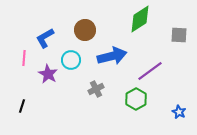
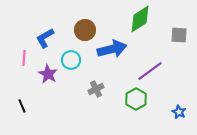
blue arrow: moved 7 px up
black line: rotated 40 degrees counterclockwise
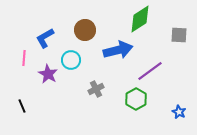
blue arrow: moved 6 px right, 1 px down
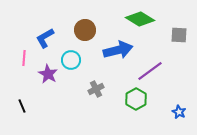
green diamond: rotated 64 degrees clockwise
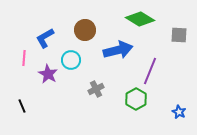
purple line: rotated 32 degrees counterclockwise
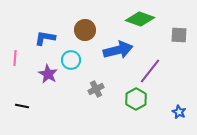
green diamond: rotated 12 degrees counterclockwise
blue L-shape: rotated 40 degrees clockwise
pink line: moved 9 px left
purple line: rotated 16 degrees clockwise
black line: rotated 56 degrees counterclockwise
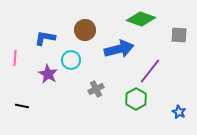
green diamond: moved 1 px right
blue arrow: moved 1 px right, 1 px up
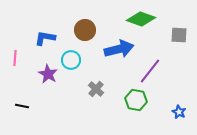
gray cross: rotated 21 degrees counterclockwise
green hexagon: moved 1 px down; rotated 20 degrees counterclockwise
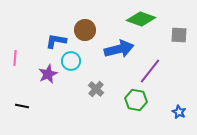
blue L-shape: moved 11 px right, 3 px down
cyan circle: moved 1 px down
purple star: rotated 18 degrees clockwise
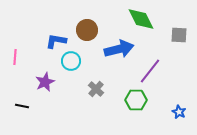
green diamond: rotated 44 degrees clockwise
brown circle: moved 2 px right
pink line: moved 1 px up
purple star: moved 3 px left, 8 px down
green hexagon: rotated 10 degrees counterclockwise
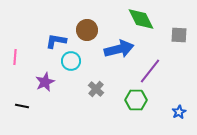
blue star: rotated 16 degrees clockwise
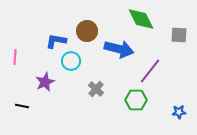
brown circle: moved 1 px down
blue arrow: rotated 28 degrees clockwise
blue star: rotated 24 degrees clockwise
